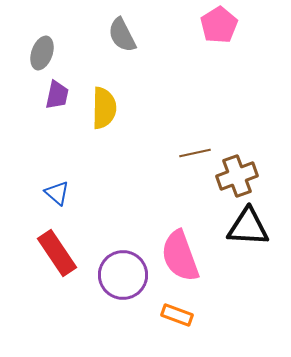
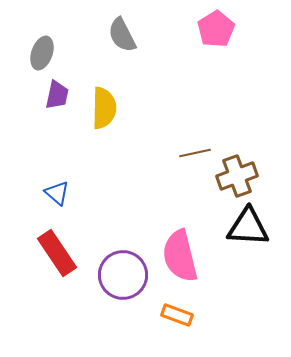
pink pentagon: moved 3 px left, 4 px down
pink semicircle: rotated 6 degrees clockwise
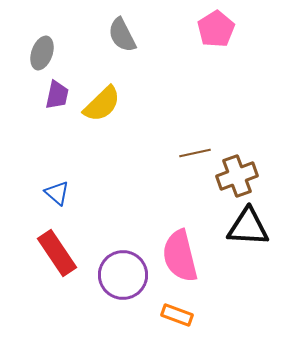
yellow semicircle: moved 2 px left, 4 px up; rotated 45 degrees clockwise
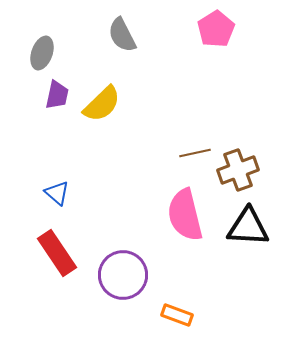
brown cross: moved 1 px right, 6 px up
pink semicircle: moved 5 px right, 41 px up
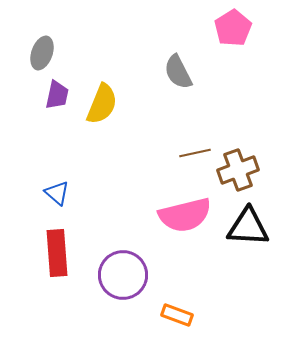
pink pentagon: moved 17 px right, 1 px up
gray semicircle: moved 56 px right, 37 px down
yellow semicircle: rotated 24 degrees counterclockwise
pink semicircle: rotated 90 degrees counterclockwise
red rectangle: rotated 30 degrees clockwise
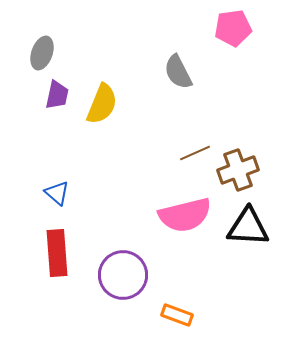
pink pentagon: rotated 24 degrees clockwise
brown line: rotated 12 degrees counterclockwise
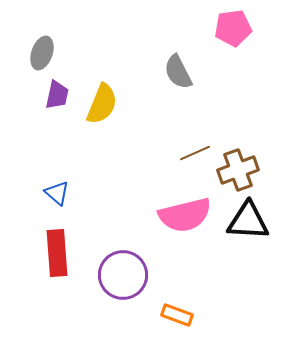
black triangle: moved 6 px up
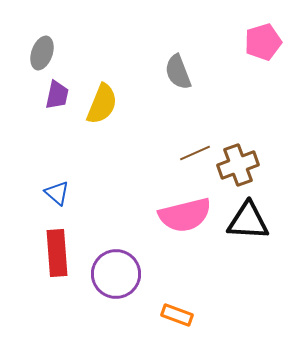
pink pentagon: moved 30 px right, 14 px down; rotated 9 degrees counterclockwise
gray semicircle: rotated 6 degrees clockwise
brown cross: moved 5 px up
purple circle: moved 7 px left, 1 px up
